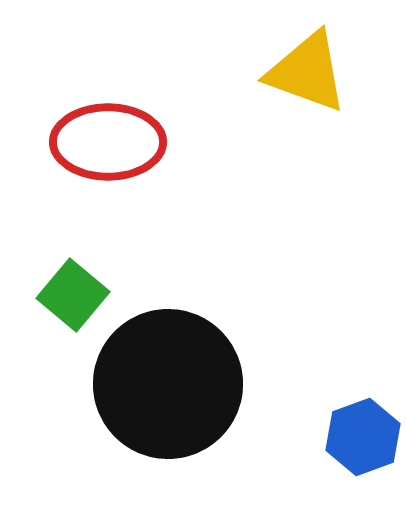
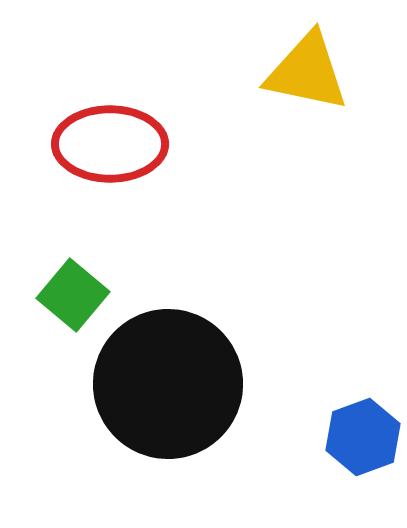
yellow triangle: rotated 8 degrees counterclockwise
red ellipse: moved 2 px right, 2 px down
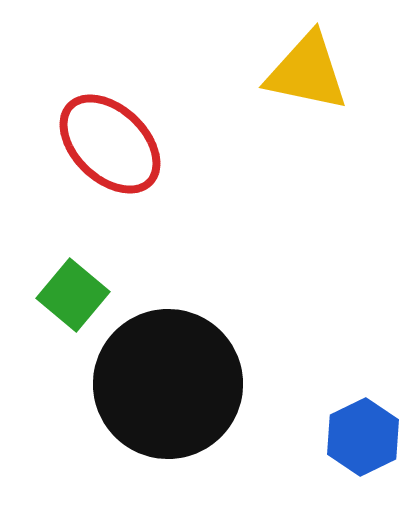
red ellipse: rotated 44 degrees clockwise
blue hexagon: rotated 6 degrees counterclockwise
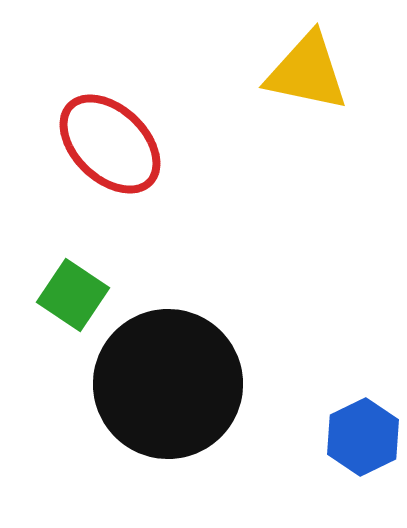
green square: rotated 6 degrees counterclockwise
